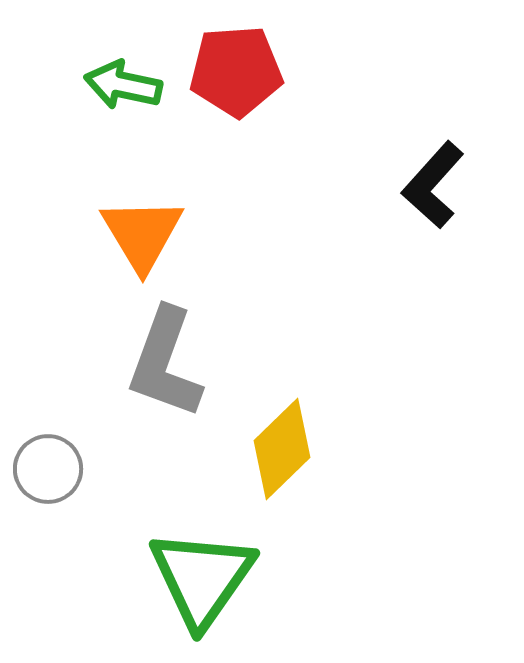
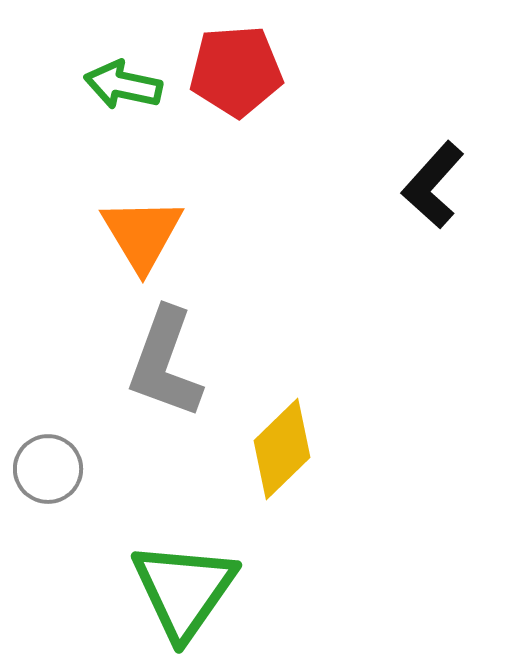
green triangle: moved 18 px left, 12 px down
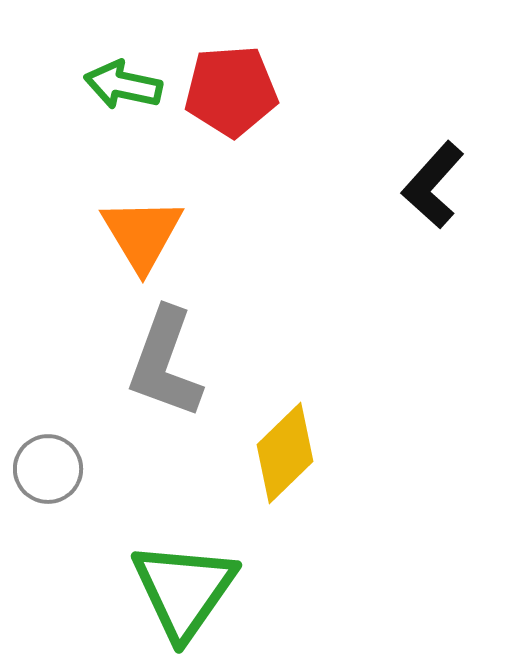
red pentagon: moved 5 px left, 20 px down
yellow diamond: moved 3 px right, 4 px down
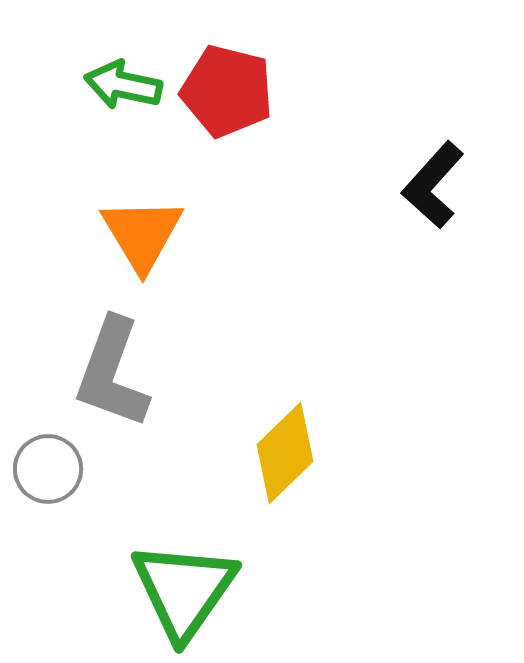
red pentagon: moved 4 px left; rotated 18 degrees clockwise
gray L-shape: moved 53 px left, 10 px down
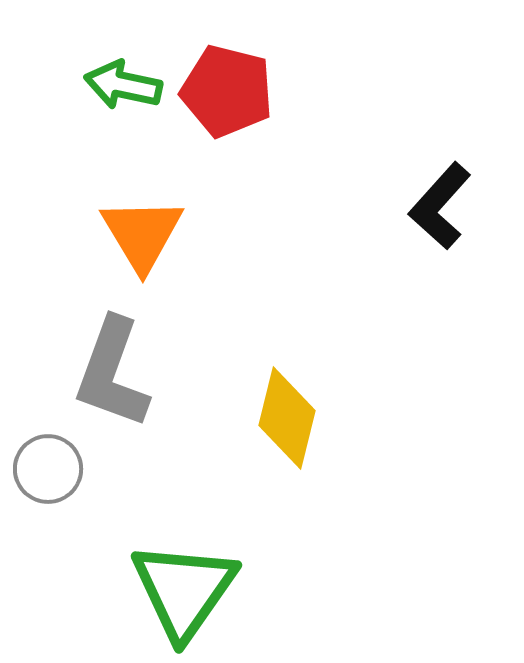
black L-shape: moved 7 px right, 21 px down
yellow diamond: moved 2 px right, 35 px up; rotated 32 degrees counterclockwise
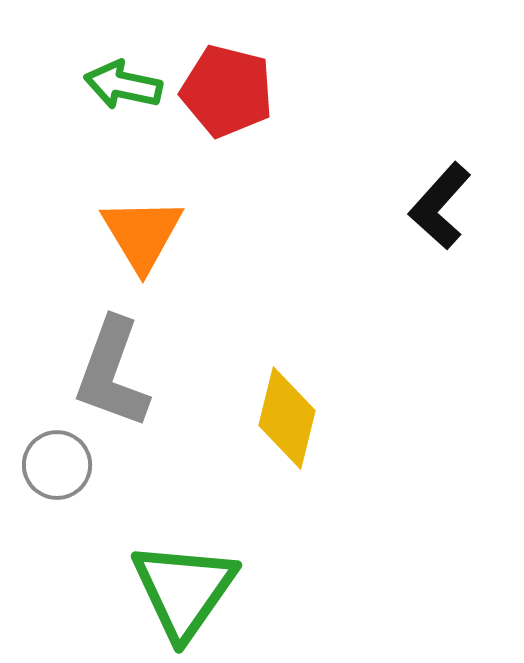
gray circle: moved 9 px right, 4 px up
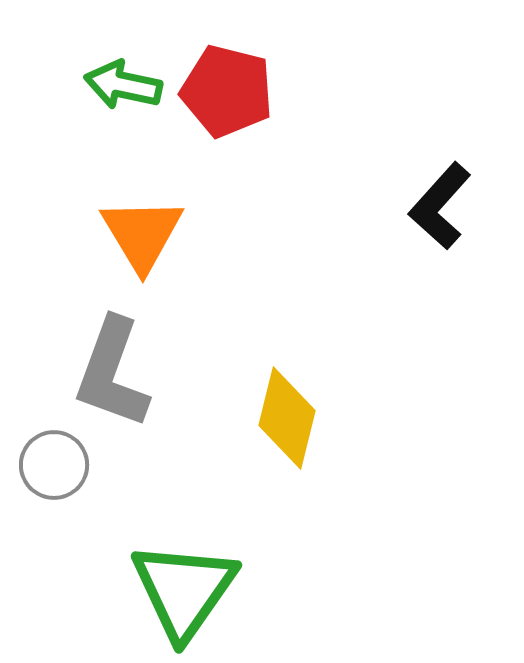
gray circle: moved 3 px left
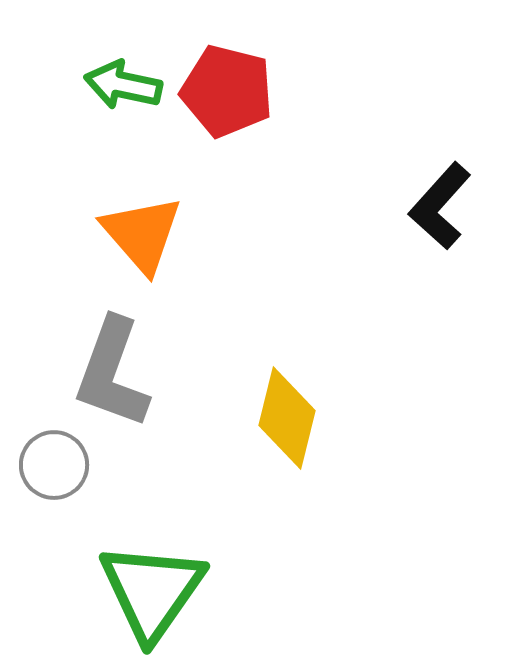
orange triangle: rotated 10 degrees counterclockwise
green triangle: moved 32 px left, 1 px down
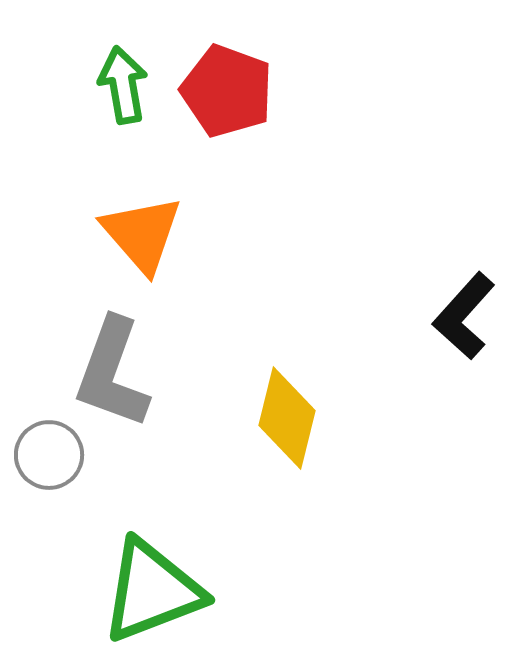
green arrow: rotated 68 degrees clockwise
red pentagon: rotated 6 degrees clockwise
black L-shape: moved 24 px right, 110 px down
gray circle: moved 5 px left, 10 px up
green triangle: rotated 34 degrees clockwise
